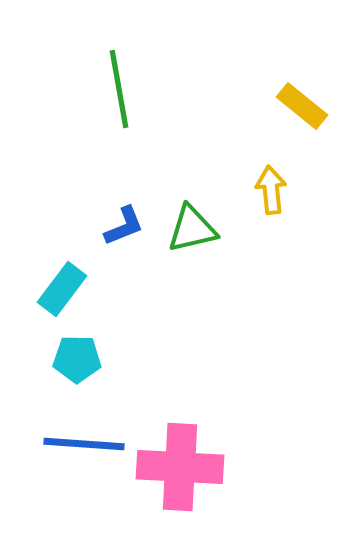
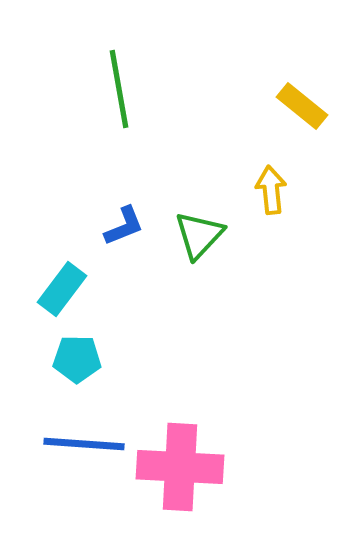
green triangle: moved 7 px right, 6 px down; rotated 34 degrees counterclockwise
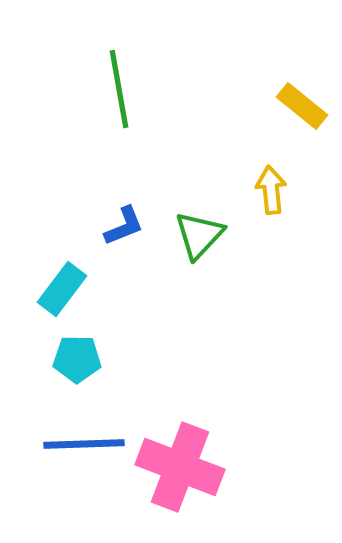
blue line: rotated 6 degrees counterclockwise
pink cross: rotated 18 degrees clockwise
